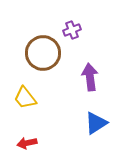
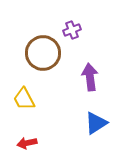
yellow trapezoid: moved 1 px left, 1 px down; rotated 10 degrees clockwise
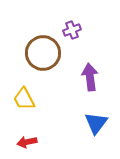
blue triangle: rotated 20 degrees counterclockwise
red arrow: moved 1 px up
